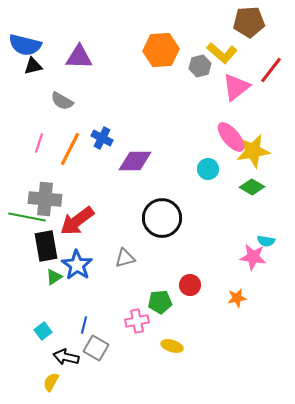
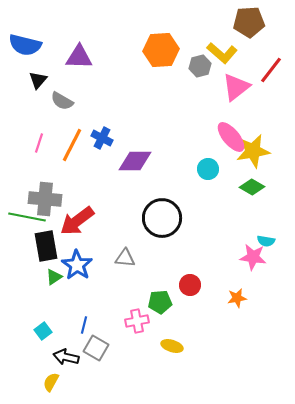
black triangle: moved 5 px right, 14 px down; rotated 36 degrees counterclockwise
orange line: moved 2 px right, 4 px up
gray triangle: rotated 20 degrees clockwise
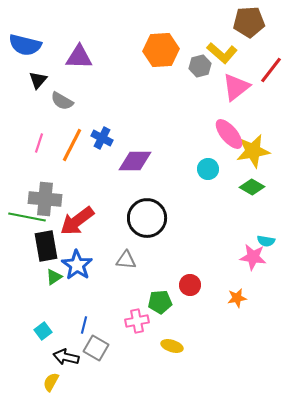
pink ellipse: moved 2 px left, 3 px up
black circle: moved 15 px left
gray triangle: moved 1 px right, 2 px down
